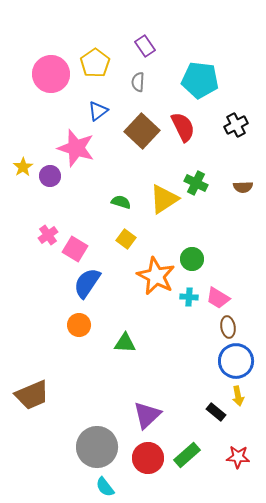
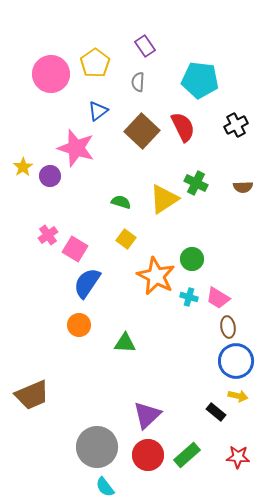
cyan cross: rotated 12 degrees clockwise
yellow arrow: rotated 66 degrees counterclockwise
red circle: moved 3 px up
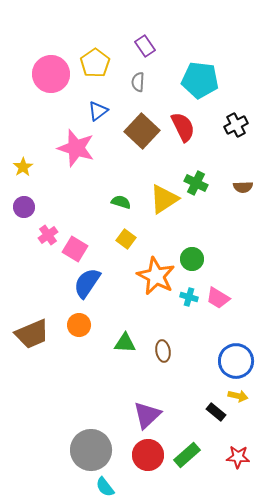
purple circle: moved 26 px left, 31 px down
brown ellipse: moved 65 px left, 24 px down
brown trapezoid: moved 61 px up
gray circle: moved 6 px left, 3 px down
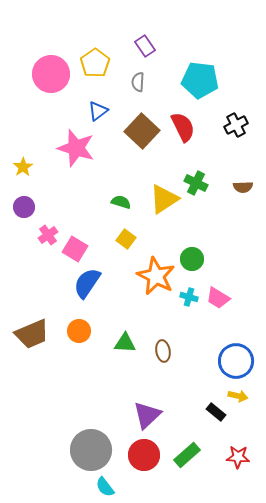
orange circle: moved 6 px down
red circle: moved 4 px left
